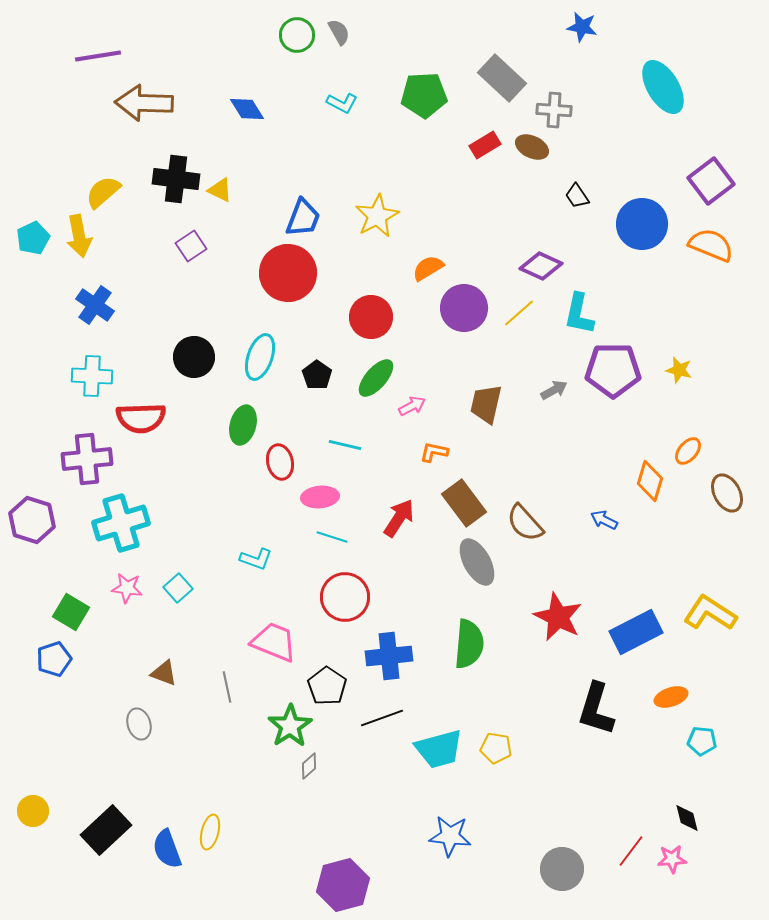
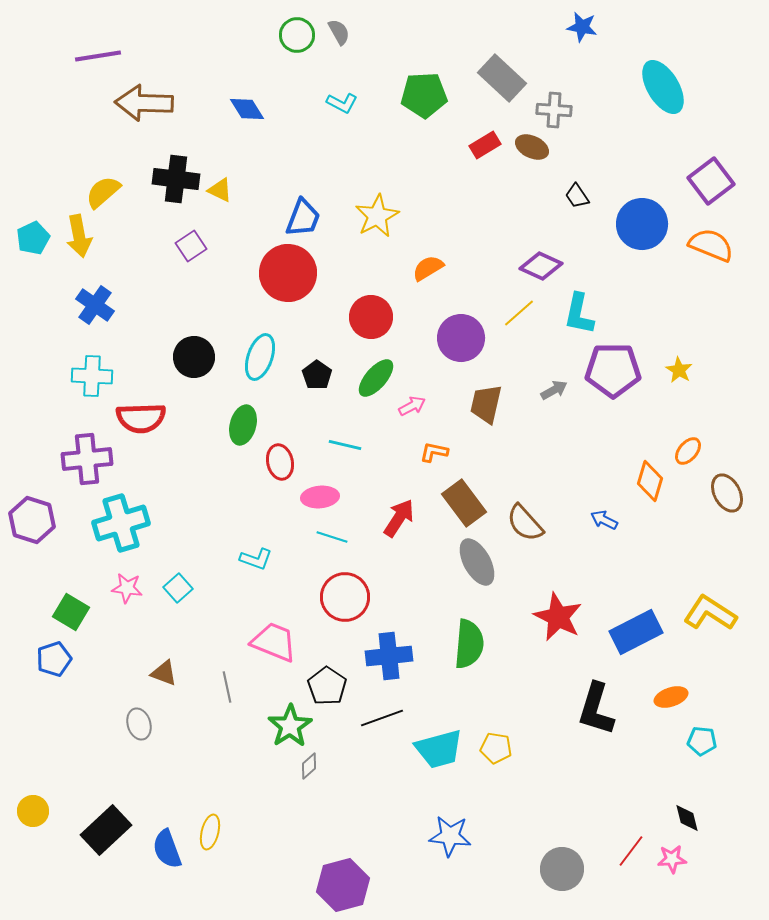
purple circle at (464, 308): moved 3 px left, 30 px down
yellow star at (679, 370): rotated 16 degrees clockwise
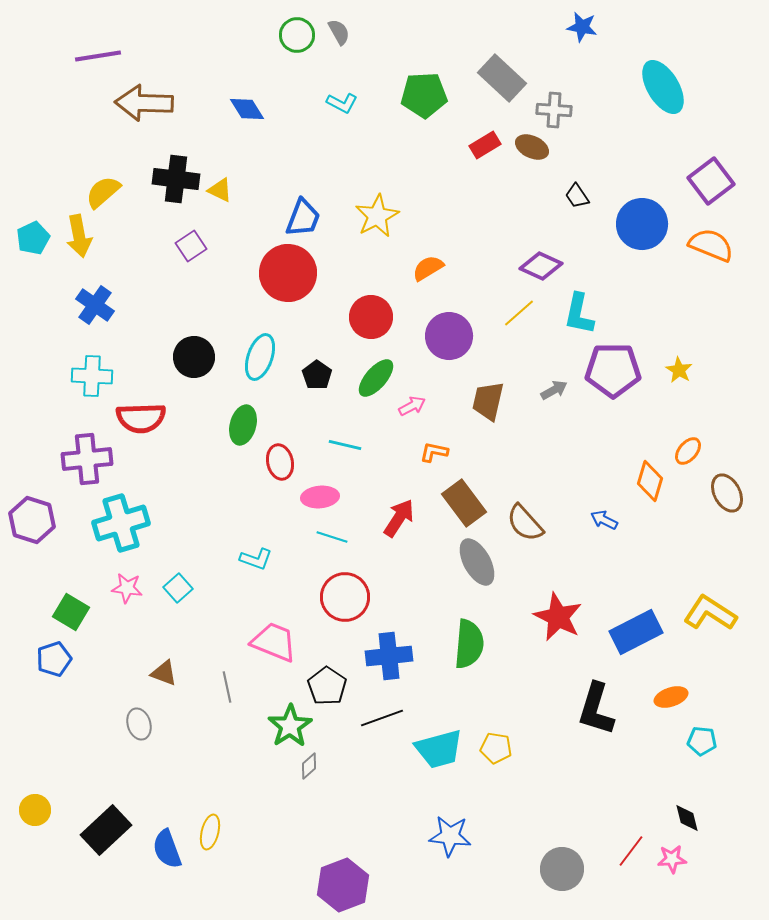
purple circle at (461, 338): moved 12 px left, 2 px up
brown trapezoid at (486, 404): moved 2 px right, 3 px up
yellow circle at (33, 811): moved 2 px right, 1 px up
purple hexagon at (343, 885): rotated 6 degrees counterclockwise
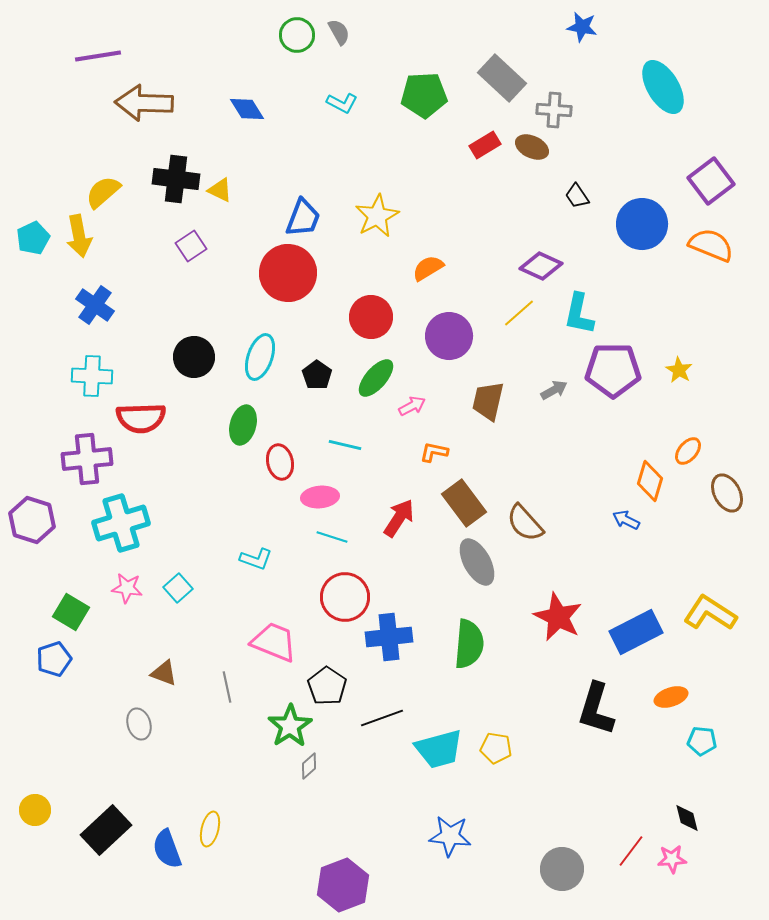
blue arrow at (604, 520): moved 22 px right
blue cross at (389, 656): moved 19 px up
yellow ellipse at (210, 832): moved 3 px up
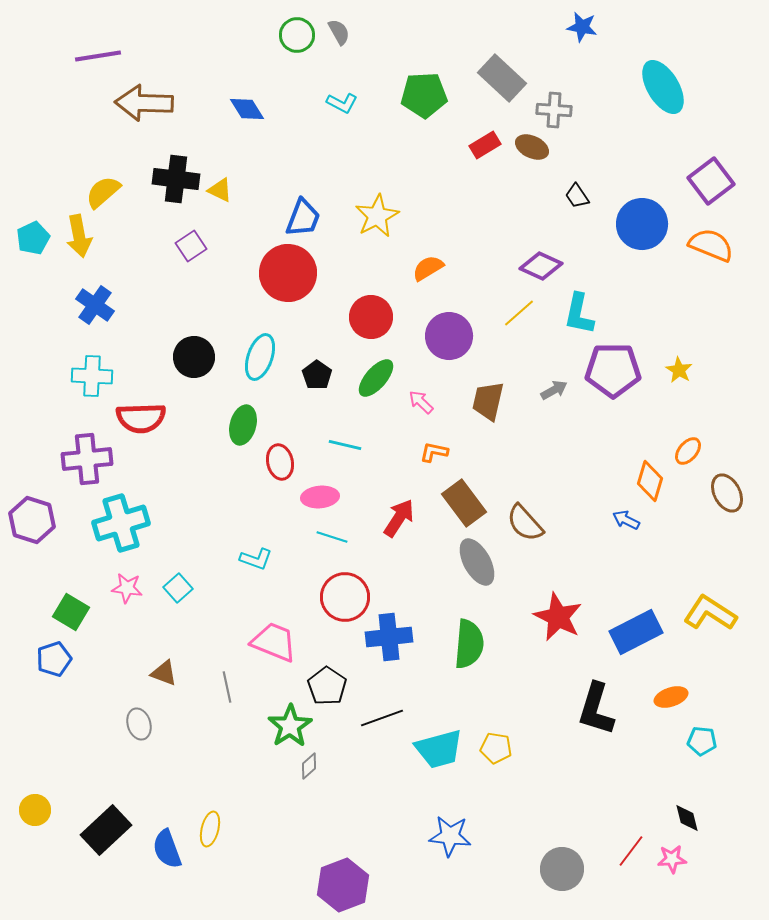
pink arrow at (412, 406): moved 9 px right, 4 px up; rotated 108 degrees counterclockwise
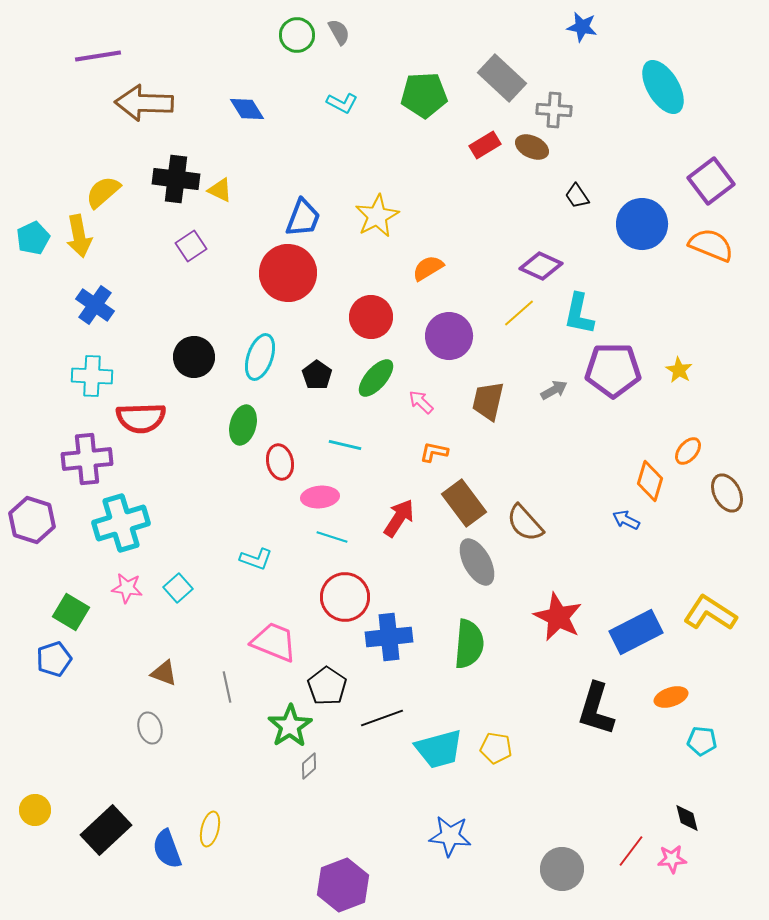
gray ellipse at (139, 724): moved 11 px right, 4 px down
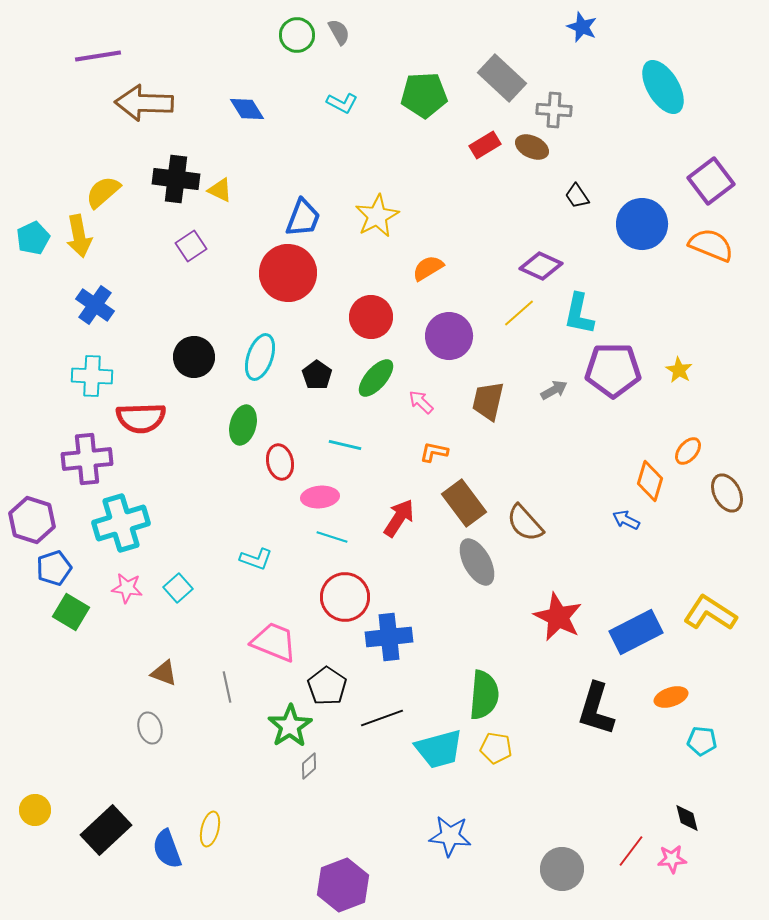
blue star at (582, 27): rotated 12 degrees clockwise
green semicircle at (469, 644): moved 15 px right, 51 px down
blue pentagon at (54, 659): moved 91 px up
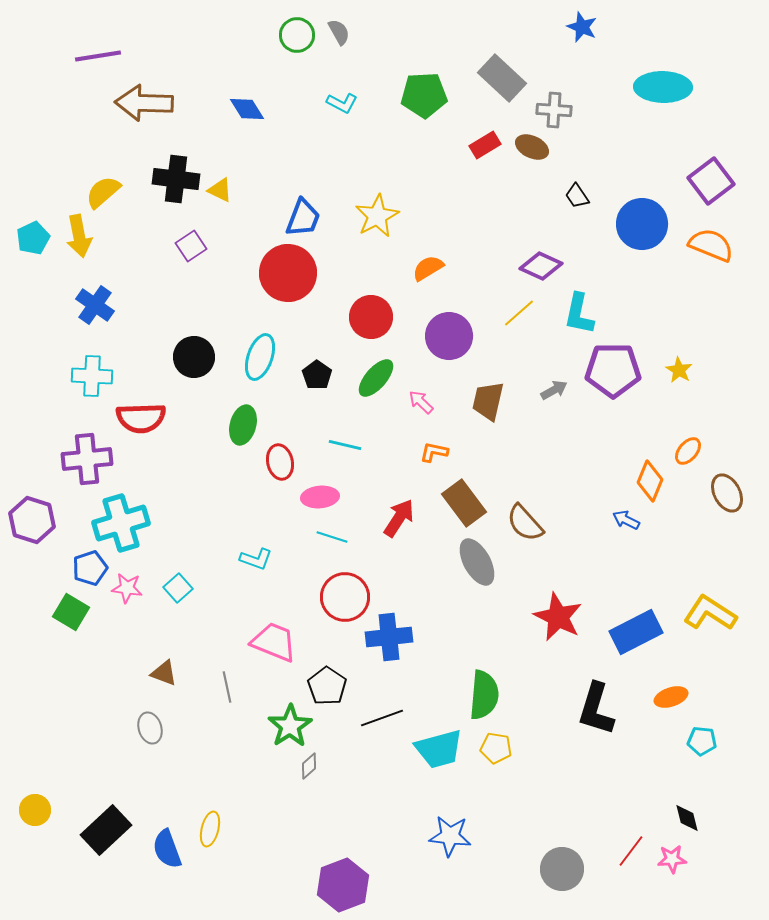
cyan ellipse at (663, 87): rotated 58 degrees counterclockwise
orange diamond at (650, 481): rotated 6 degrees clockwise
blue pentagon at (54, 568): moved 36 px right
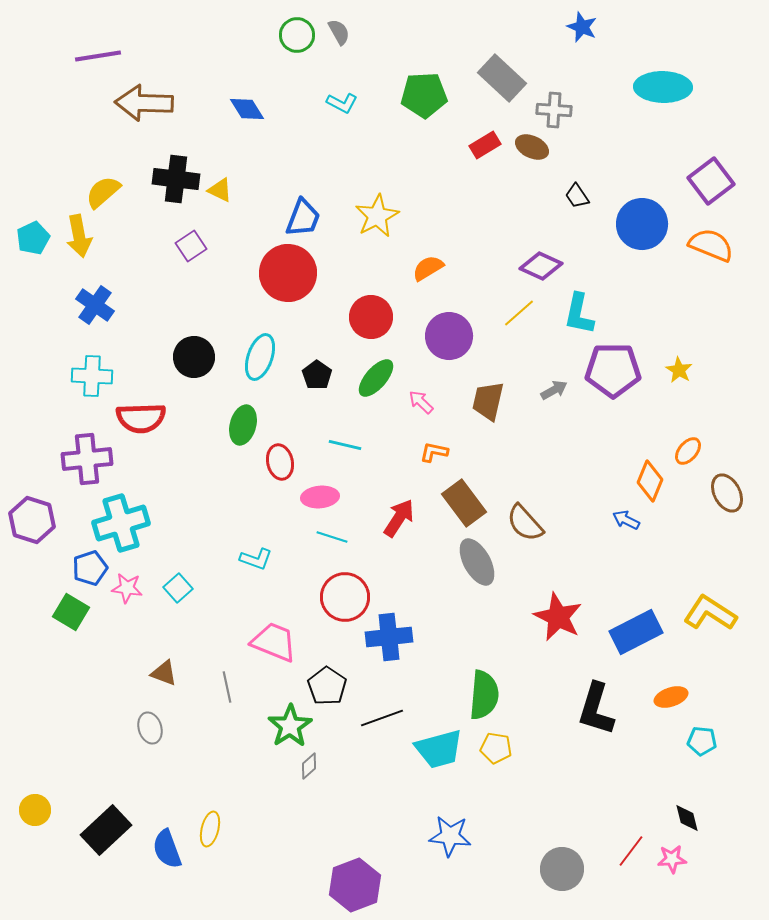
purple hexagon at (343, 885): moved 12 px right
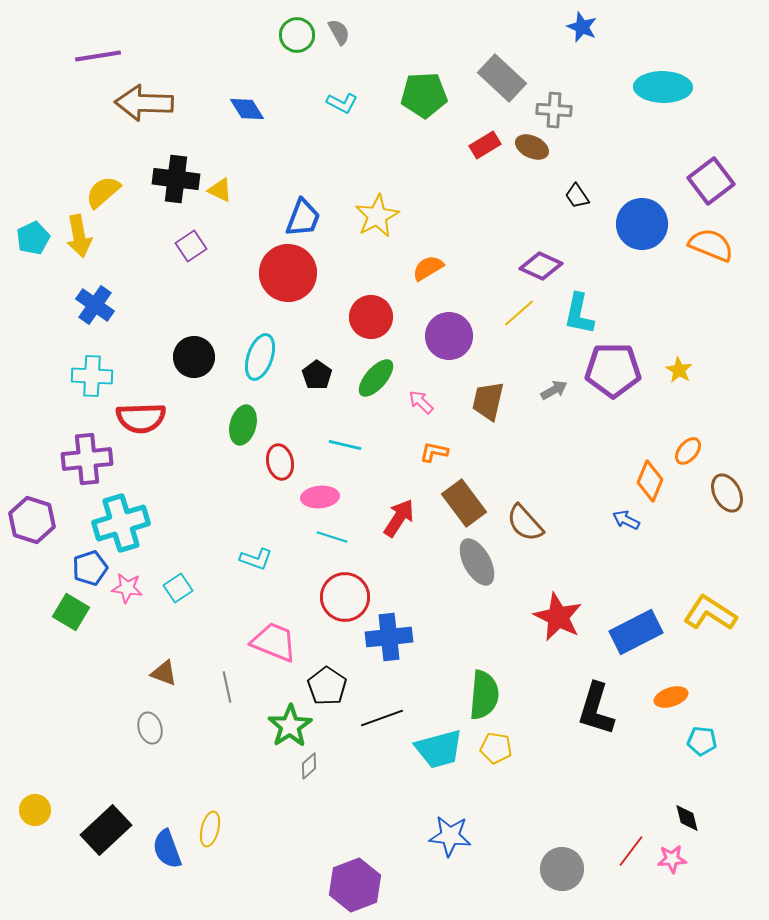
cyan square at (178, 588): rotated 8 degrees clockwise
